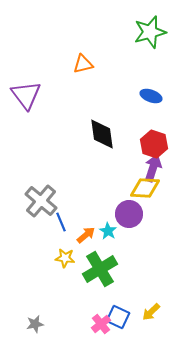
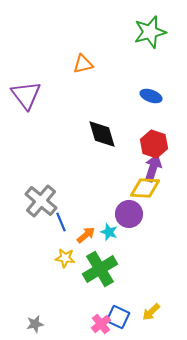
black diamond: rotated 8 degrees counterclockwise
cyan star: moved 1 px right, 1 px down; rotated 12 degrees counterclockwise
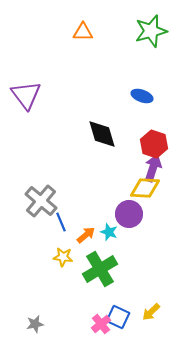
green star: moved 1 px right, 1 px up
orange triangle: moved 32 px up; rotated 15 degrees clockwise
blue ellipse: moved 9 px left
yellow star: moved 2 px left, 1 px up
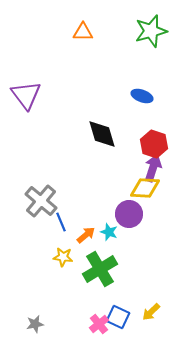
pink cross: moved 2 px left
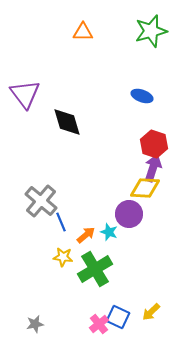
purple triangle: moved 1 px left, 1 px up
black diamond: moved 35 px left, 12 px up
green cross: moved 5 px left
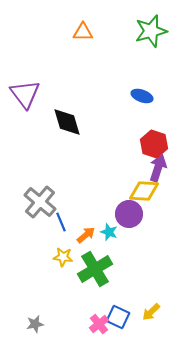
purple arrow: moved 5 px right
yellow diamond: moved 1 px left, 3 px down
gray cross: moved 1 px left, 1 px down
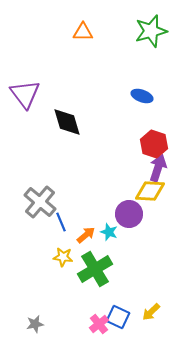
yellow diamond: moved 6 px right
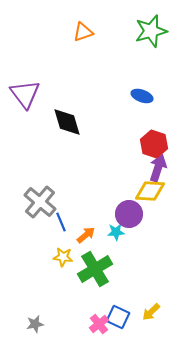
orange triangle: rotated 20 degrees counterclockwise
cyan star: moved 7 px right; rotated 24 degrees counterclockwise
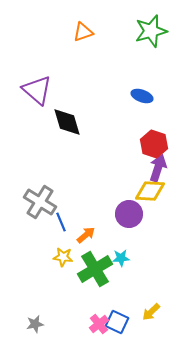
purple triangle: moved 12 px right, 4 px up; rotated 12 degrees counterclockwise
gray cross: rotated 8 degrees counterclockwise
cyan star: moved 5 px right, 26 px down
blue square: moved 1 px left, 5 px down
